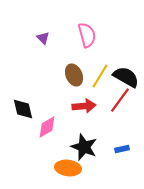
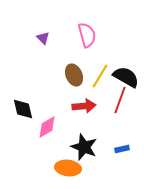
red line: rotated 16 degrees counterclockwise
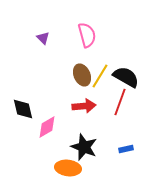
brown ellipse: moved 8 px right
red line: moved 2 px down
blue rectangle: moved 4 px right
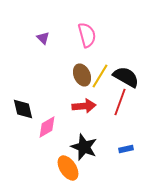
orange ellipse: rotated 50 degrees clockwise
